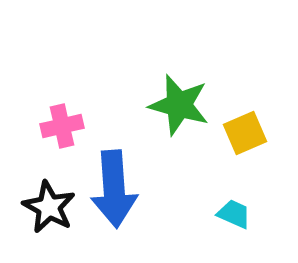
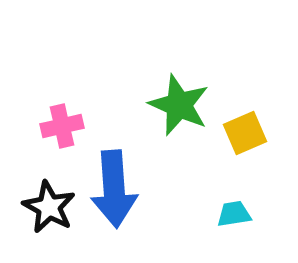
green star: rotated 8 degrees clockwise
cyan trapezoid: rotated 33 degrees counterclockwise
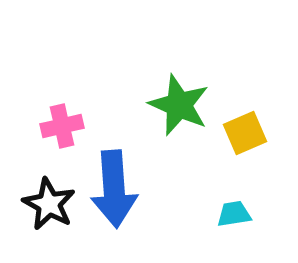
black star: moved 3 px up
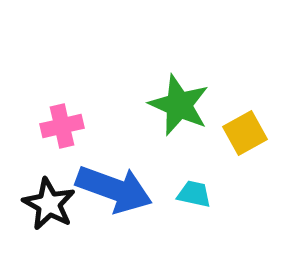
yellow square: rotated 6 degrees counterclockwise
blue arrow: rotated 66 degrees counterclockwise
cyan trapezoid: moved 40 px left, 20 px up; rotated 21 degrees clockwise
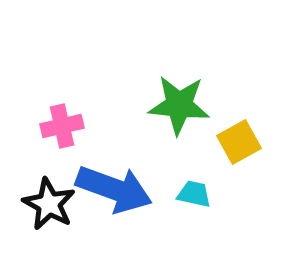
green star: rotated 18 degrees counterclockwise
yellow square: moved 6 px left, 9 px down
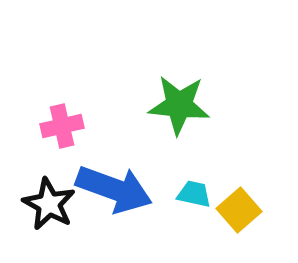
yellow square: moved 68 px down; rotated 12 degrees counterclockwise
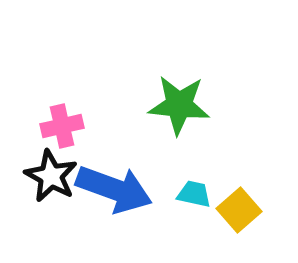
black star: moved 2 px right, 28 px up
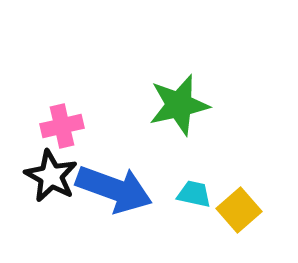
green star: rotated 18 degrees counterclockwise
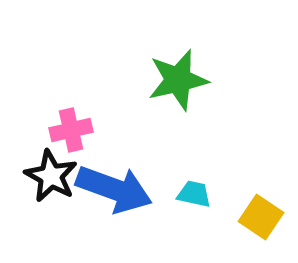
green star: moved 1 px left, 25 px up
pink cross: moved 9 px right, 4 px down
yellow square: moved 22 px right, 7 px down; rotated 15 degrees counterclockwise
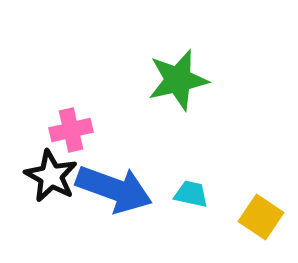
cyan trapezoid: moved 3 px left
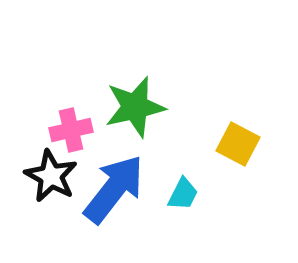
green star: moved 43 px left, 27 px down
blue arrow: rotated 72 degrees counterclockwise
cyan trapezoid: moved 8 px left; rotated 105 degrees clockwise
yellow square: moved 23 px left, 73 px up; rotated 6 degrees counterclockwise
